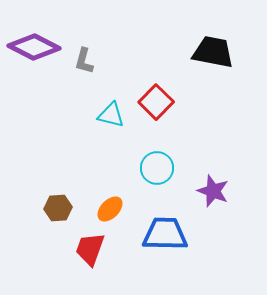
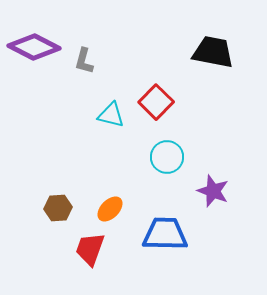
cyan circle: moved 10 px right, 11 px up
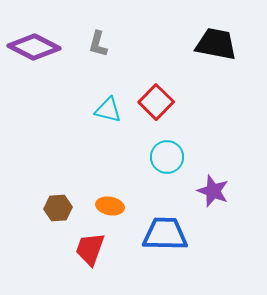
black trapezoid: moved 3 px right, 8 px up
gray L-shape: moved 14 px right, 17 px up
cyan triangle: moved 3 px left, 5 px up
orange ellipse: moved 3 px up; rotated 56 degrees clockwise
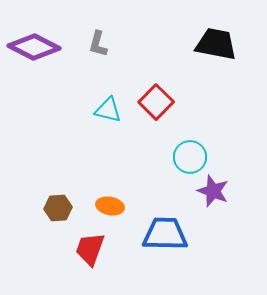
cyan circle: moved 23 px right
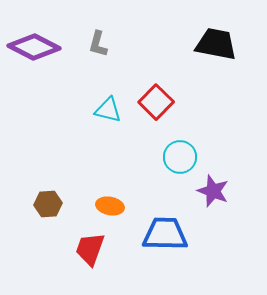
cyan circle: moved 10 px left
brown hexagon: moved 10 px left, 4 px up
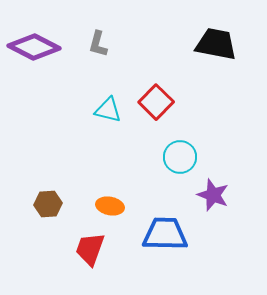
purple star: moved 4 px down
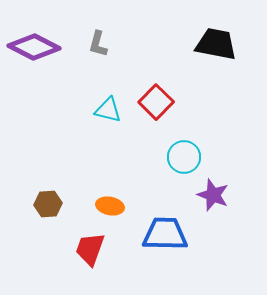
cyan circle: moved 4 px right
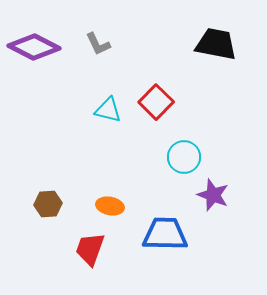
gray L-shape: rotated 40 degrees counterclockwise
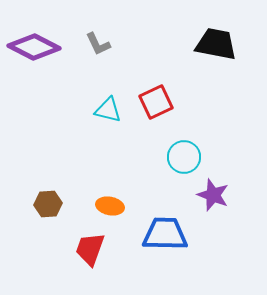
red square: rotated 20 degrees clockwise
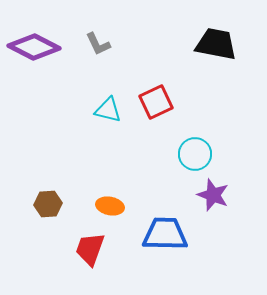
cyan circle: moved 11 px right, 3 px up
